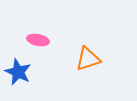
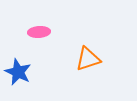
pink ellipse: moved 1 px right, 8 px up; rotated 15 degrees counterclockwise
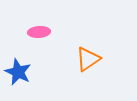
orange triangle: rotated 16 degrees counterclockwise
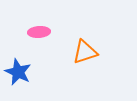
orange triangle: moved 3 px left, 7 px up; rotated 16 degrees clockwise
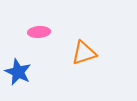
orange triangle: moved 1 px left, 1 px down
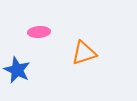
blue star: moved 1 px left, 2 px up
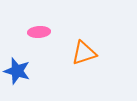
blue star: moved 1 px down; rotated 8 degrees counterclockwise
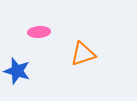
orange triangle: moved 1 px left, 1 px down
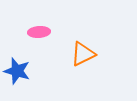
orange triangle: rotated 8 degrees counterclockwise
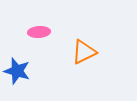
orange triangle: moved 1 px right, 2 px up
